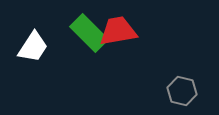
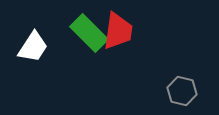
red trapezoid: rotated 108 degrees clockwise
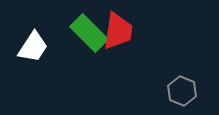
gray hexagon: rotated 8 degrees clockwise
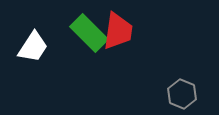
gray hexagon: moved 3 px down
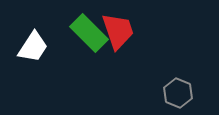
red trapezoid: rotated 27 degrees counterclockwise
gray hexagon: moved 4 px left, 1 px up
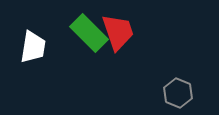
red trapezoid: moved 1 px down
white trapezoid: rotated 24 degrees counterclockwise
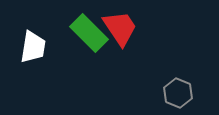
red trapezoid: moved 2 px right, 4 px up; rotated 15 degrees counterclockwise
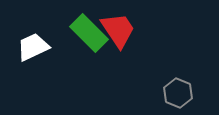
red trapezoid: moved 2 px left, 2 px down
white trapezoid: rotated 124 degrees counterclockwise
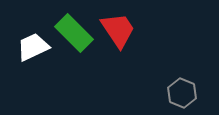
green rectangle: moved 15 px left
gray hexagon: moved 4 px right
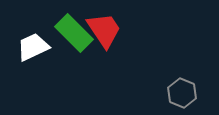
red trapezoid: moved 14 px left
